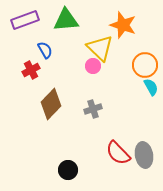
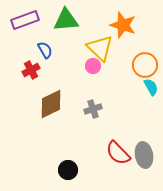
brown diamond: rotated 20 degrees clockwise
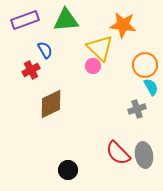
orange star: rotated 12 degrees counterclockwise
gray cross: moved 44 px right
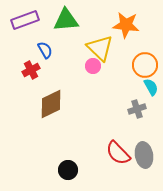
orange star: moved 3 px right
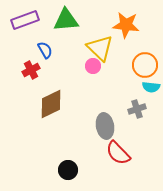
cyan semicircle: rotated 126 degrees clockwise
gray ellipse: moved 39 px left, 29 px up
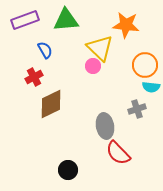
red cross: moved 3 px right, 7 px down
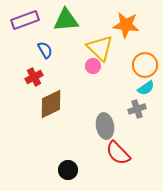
cyan semicircle: moved 5 px left, 1 px down; rotated 42 degrees counterclockwise
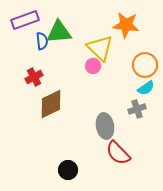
green triangle: moved 7 px left, 12 px down
blue semicircle: moved 3 px left, 9 px up; rotated 24 degrees clockwise
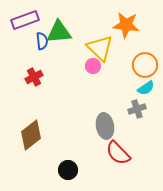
brown diamond: moved 20 px left, 31 px down; rotated 12 degrees counterclockwise
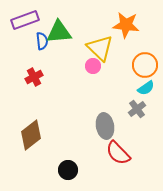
gray cross: rotated 18 degrees counterclockwise
